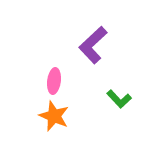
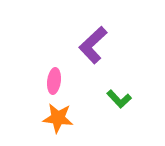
orange star: moved 4 px right, 2 px down; rotated 16 degrees counterclockwise
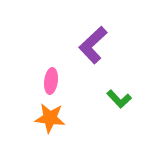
pink ellipse: moved 3 px left
orange star: moved 8 px left
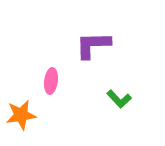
purple L-shape: rotated 42 degrees clockwise
orange star: moved 29 px left, 3 px up; rotated 16 degrees counterclockwise
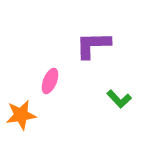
pink ellipse: moved 1 px left; rotated 15 degrees clockwise
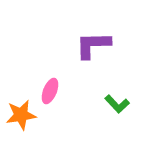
pink ellipse: moved 10 px down
green L-shape: moved 2 px left, 5 px down
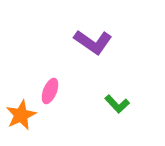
purple L-shape: moved 3 px up; rotated 144 degrees counterclockwise
orange star: rotated 16 degrees counterclockwise
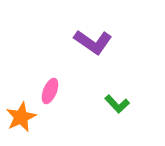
orange star: moved 2 px down
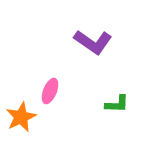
green L-shape: rotated 45 degrees counterclockwise
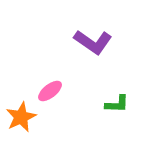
pink ellipse: rotated 30 degrees clockwise
